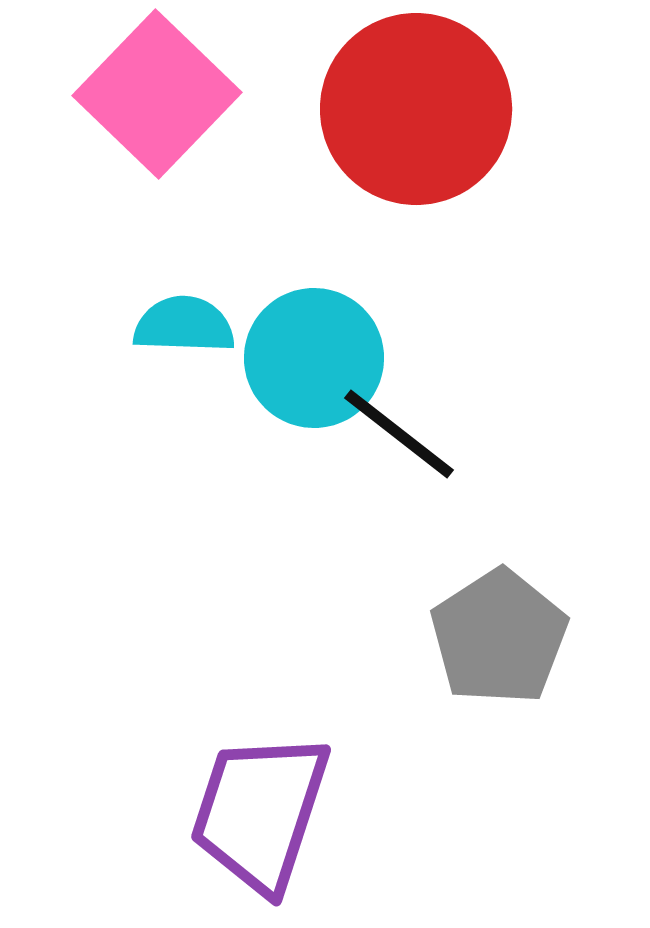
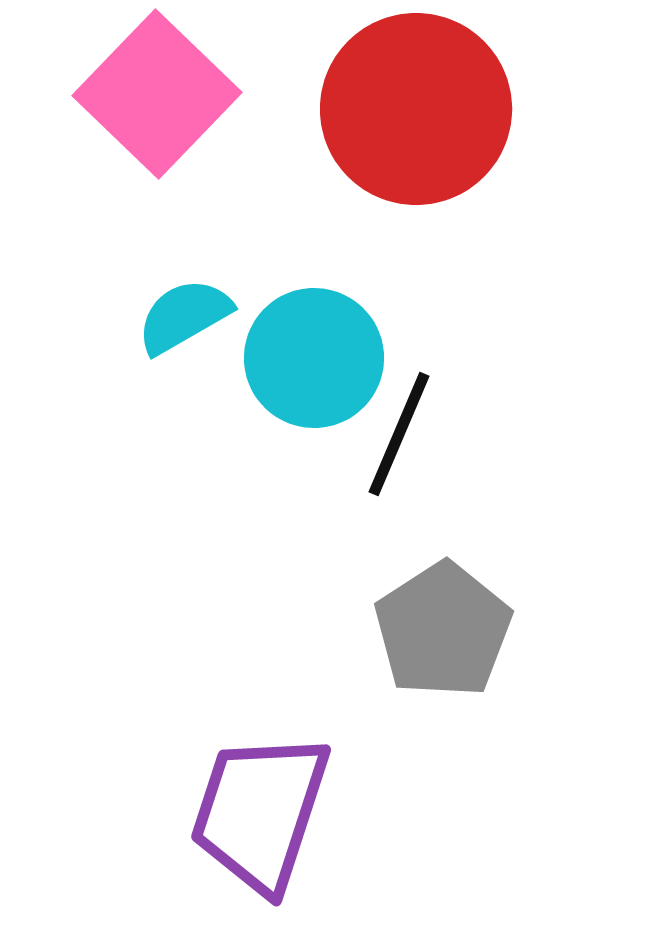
cyan semicircle: moved 9 px up; rotated 32 degrees counterclockwise
black line: rotated 75 degrees clockwise
gray pentagon: moved 56 px left, 7 px up
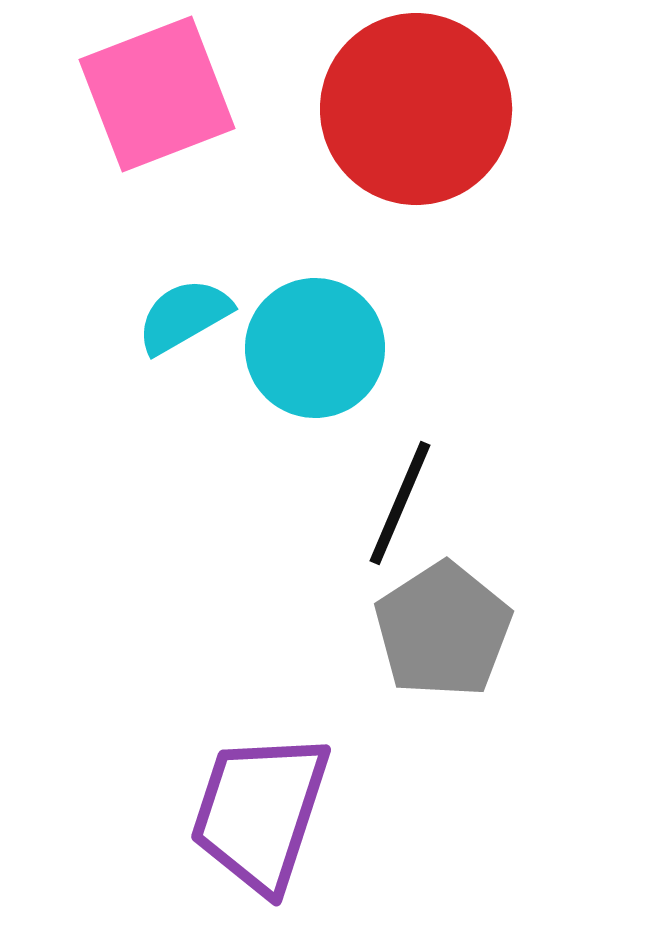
pink square: rotated 25 degrees clockwise
cyan circle: moved 1 px right, 10 px up
black line: moved 1 px right, 69 px down
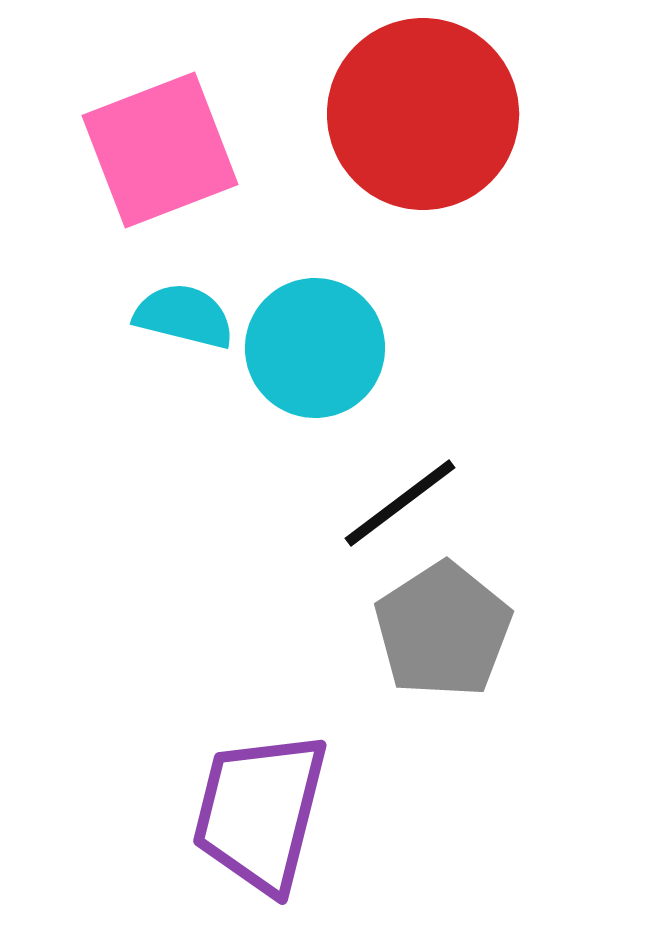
pink square: moved 3 px right, 56 px down
red circle: moved 7 px right, 5 px down
cyan semicircle: rotated 44 degrees clockwise
black line: rotated 30 degrees clockwise
purple trapezoid: rotated 4 degrees counterclockwise
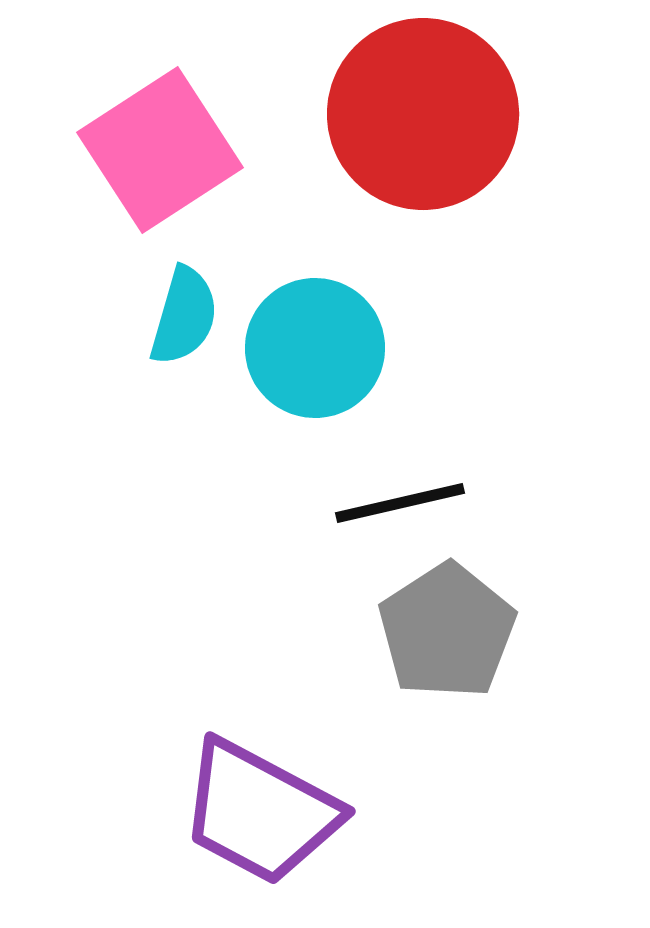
pink square: rotated 12 degrees counterclockwise
cyan semicircle: rotated 92 degrees clockwise
black line: rotated 24 degrees clockwise
gray pentagon: moved 4 px right, 1 px down
purple trapezoid: rotated 76 degrees counterclockwise
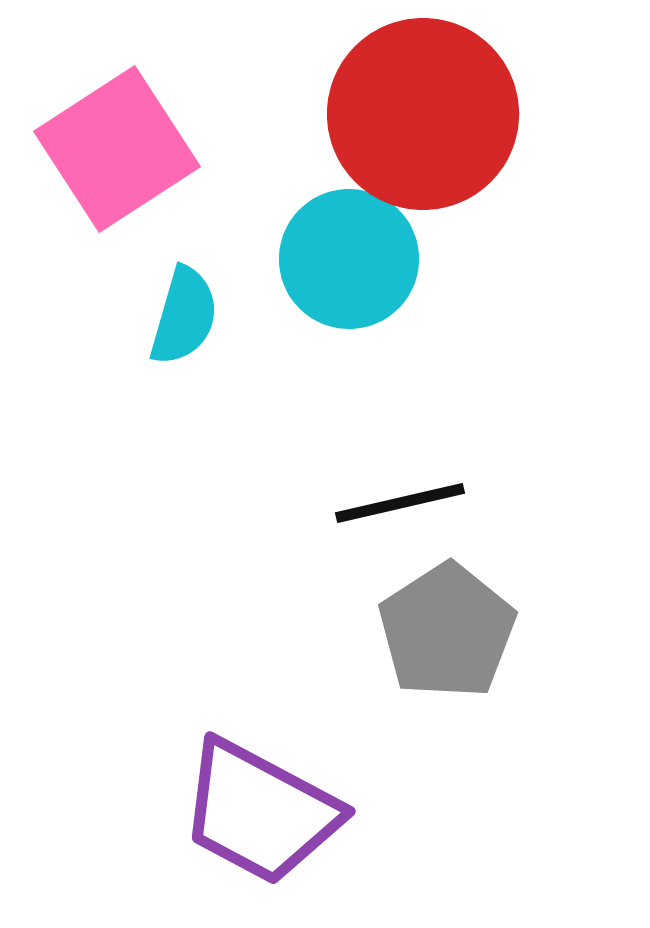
pink square: moved 43 px left, 1 px up
cyan circle: moved 34 px right, 89 px up
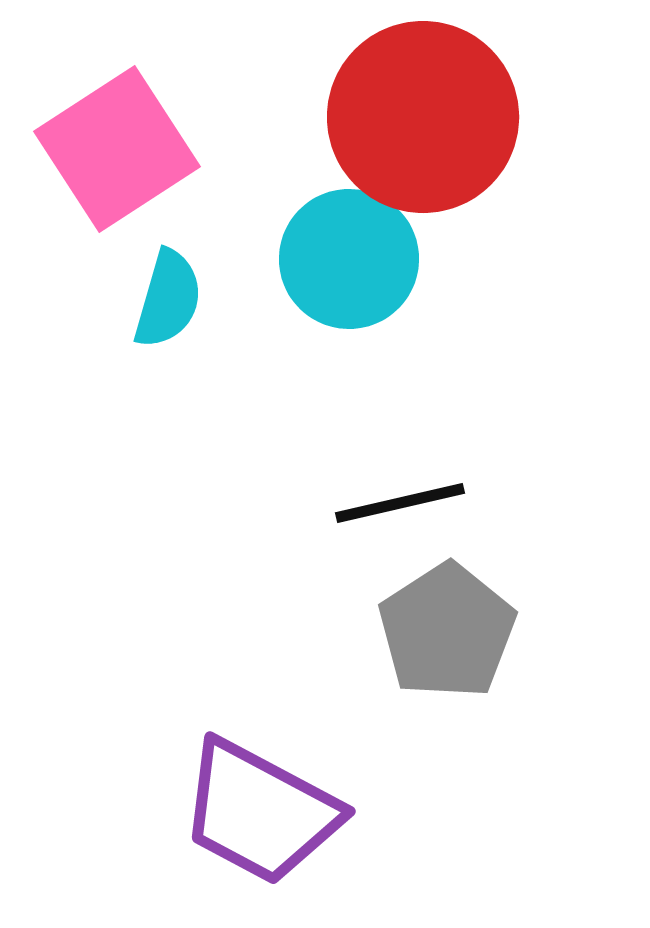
red circle: moved 3 px down
cyan semicircle: moved 16 px left, 17 px up
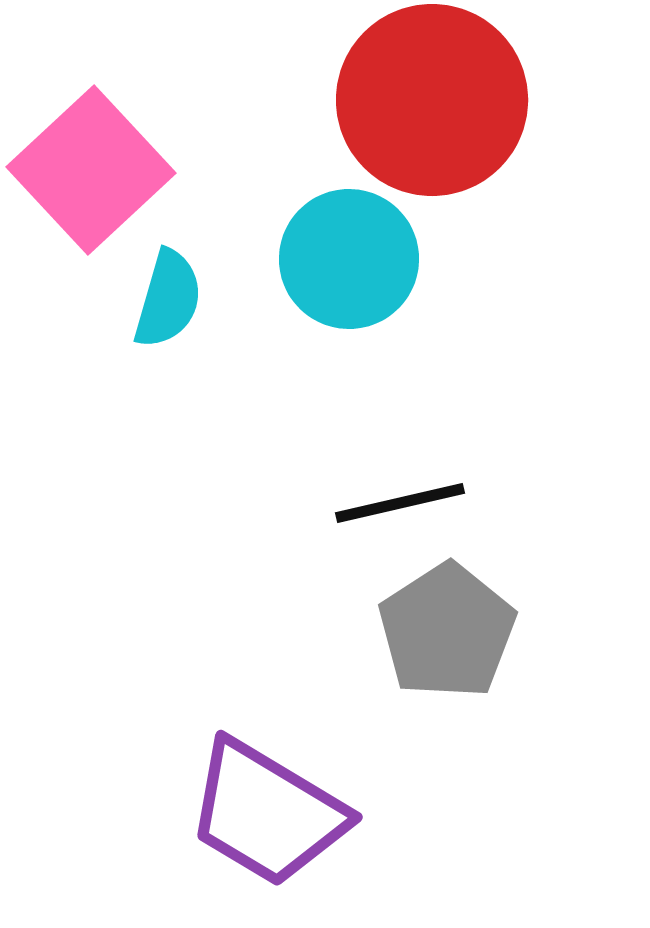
red circle: moved 9 px right, 17 px up
pink square: moved 26 px left, 21 px down; rotated 10 degrees counterclockwise
purple trapezoid: moved 7 px right, 1 px down; rotated 3 degrees clockwise
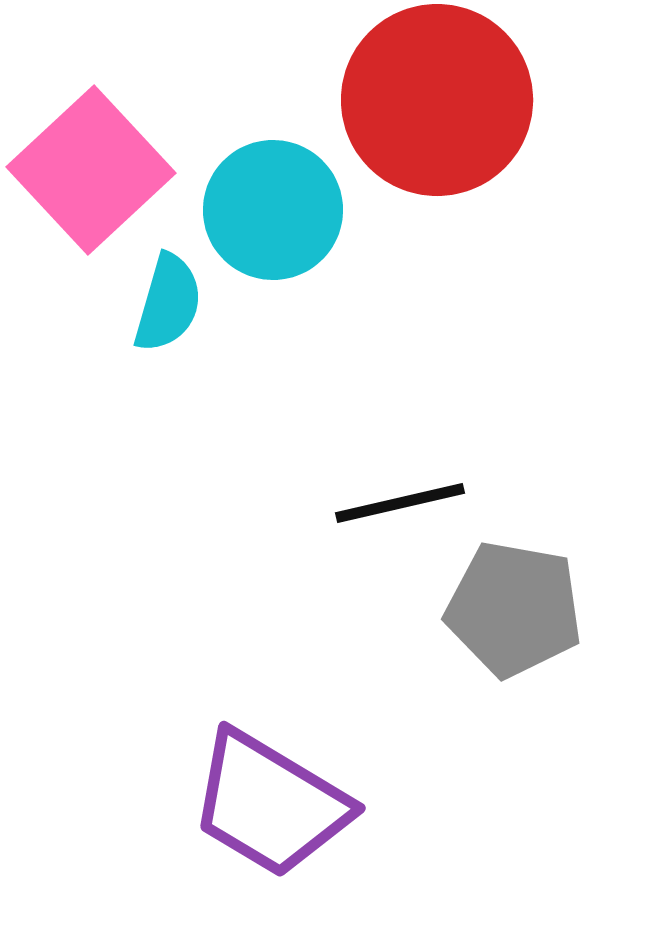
red circle: moved 5 px right
cyan circle: moved 76 px left, 49 px up
cyan semicircle: moved 4 px down
gray pentagon: moved 67 px right, 22 px up; rotated 29 degrees counterclockwise
purple trapezoid: moved 3 px right, 9 px up
